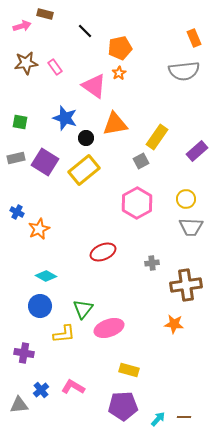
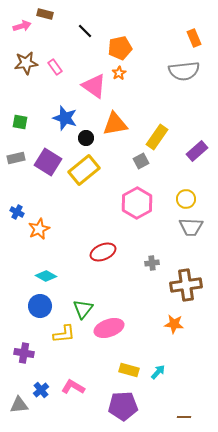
purple square at (45, 162): moved 3 px right
cyan arrow at (158, 419): moved 47 px up
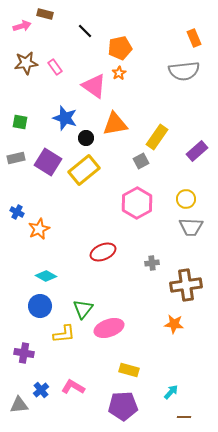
cyan arrow at (158, 372): moved 13 px right, 20 px down
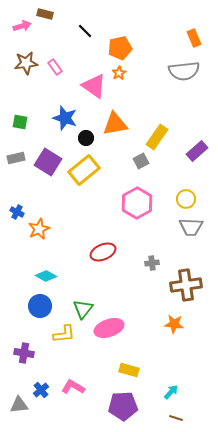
brown line at (184, 417): moved 8 px left, 1 px down; rotated 16 degrees clockwise
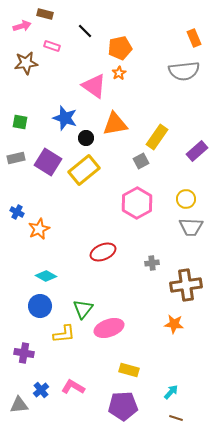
pink rectangle at (55, 67): moved 3 px left, 21 px up; rotated 35 degrees counterclockwise
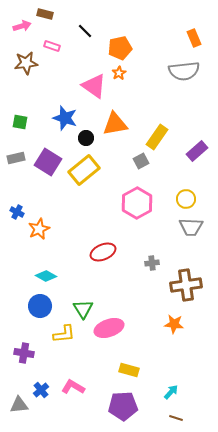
green triangle at (83, 309): rotated 10 degrees counterclockwise
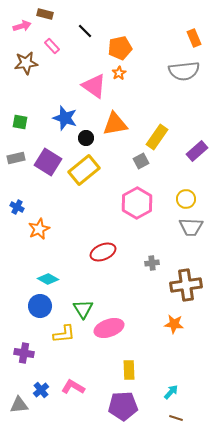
pink rectangle at (52, 46): rotated 28 degrees clockwise
blue cross at (17, 212): moved 5 px up
cyan diamond at (46, 276): moved 2 px right, 3 px down
yellow rectangle at (129, 370): rotated 72 degrees clockwise
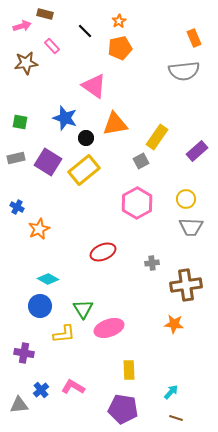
orange star at (119, 73): moved 52 px up
purple pentagon at (123, 406): moved 3 px down; rotated 12 degrees clockwise
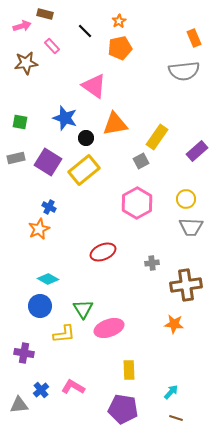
blue cross at (17, 207): moved 32 px right
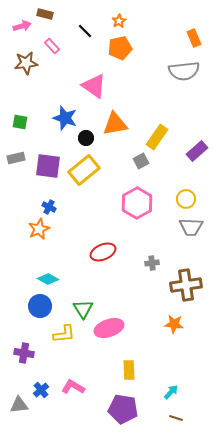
purple square at (48, 162): moved 4 px down; rotated 24 degrees counterclockwise
